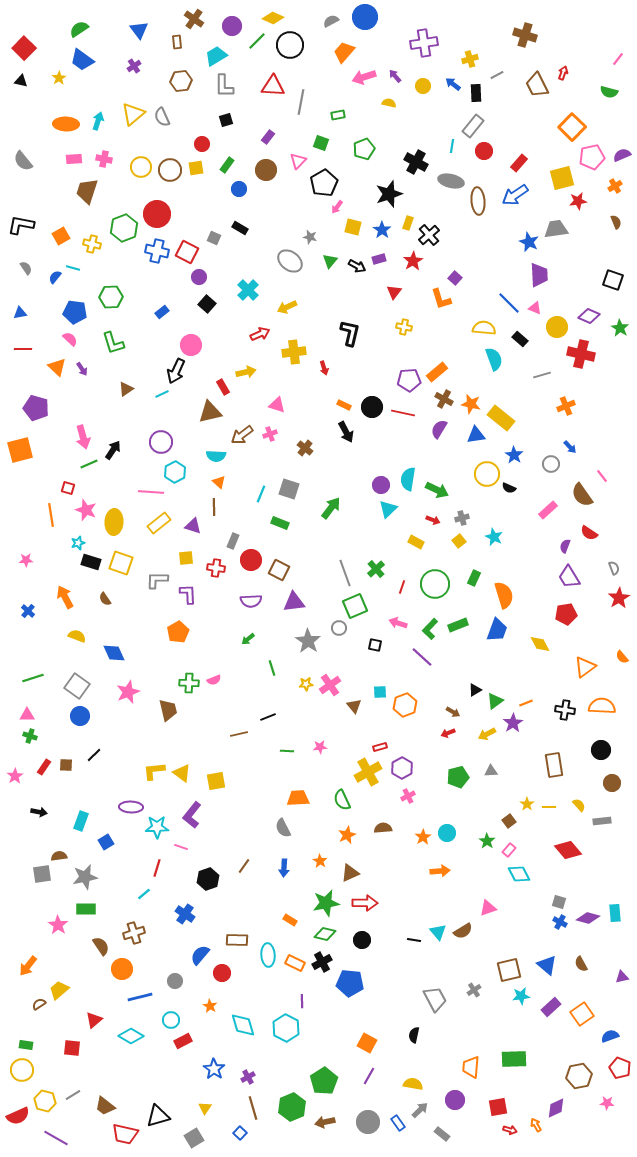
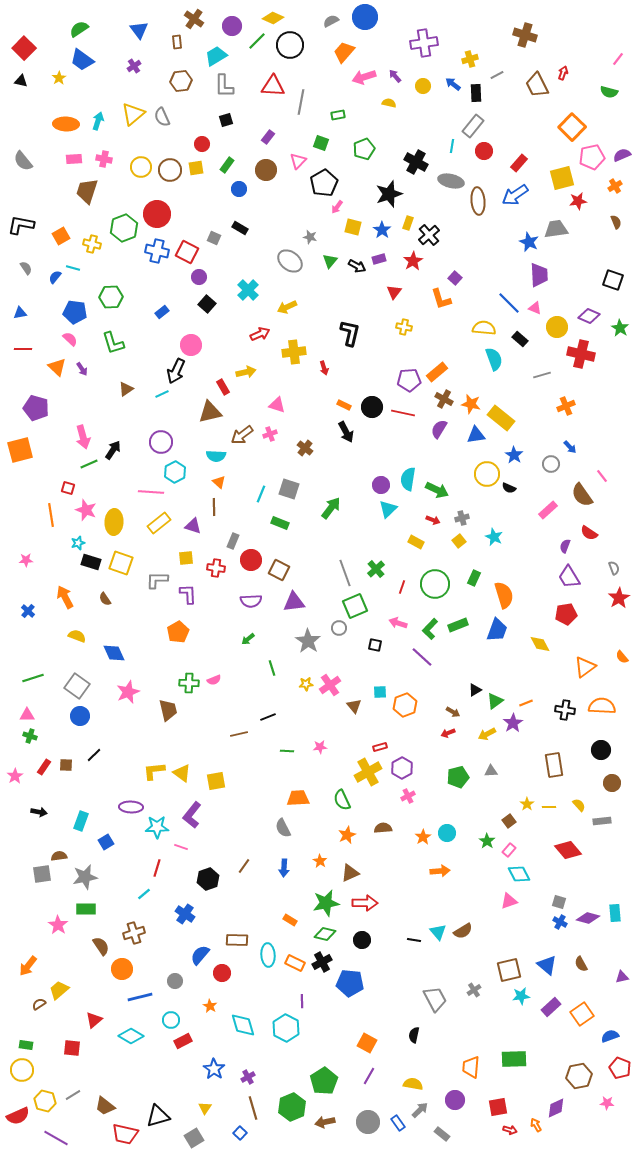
pink triangle at (488, 908): moved 21 px right, 7 px up
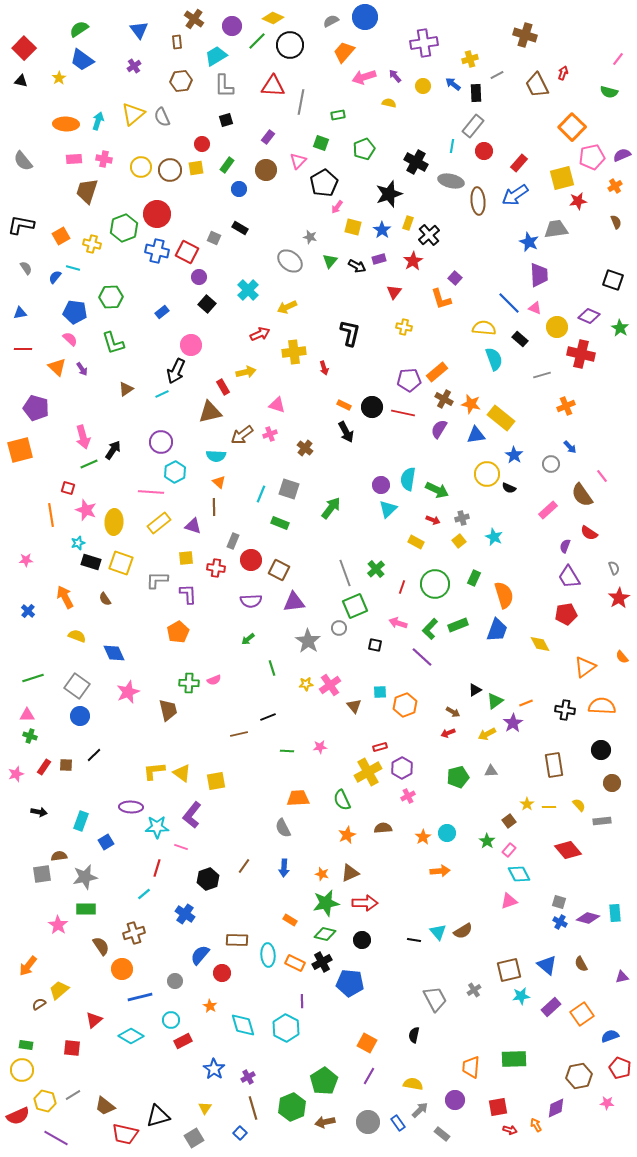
pink star at (15, 776): moved 1 px right, 2 px up; rotated 14 degrees clockwise
orange star at (320, 861): moved 2 px right, 13 px down; rotated 16 degrees counterclockwise
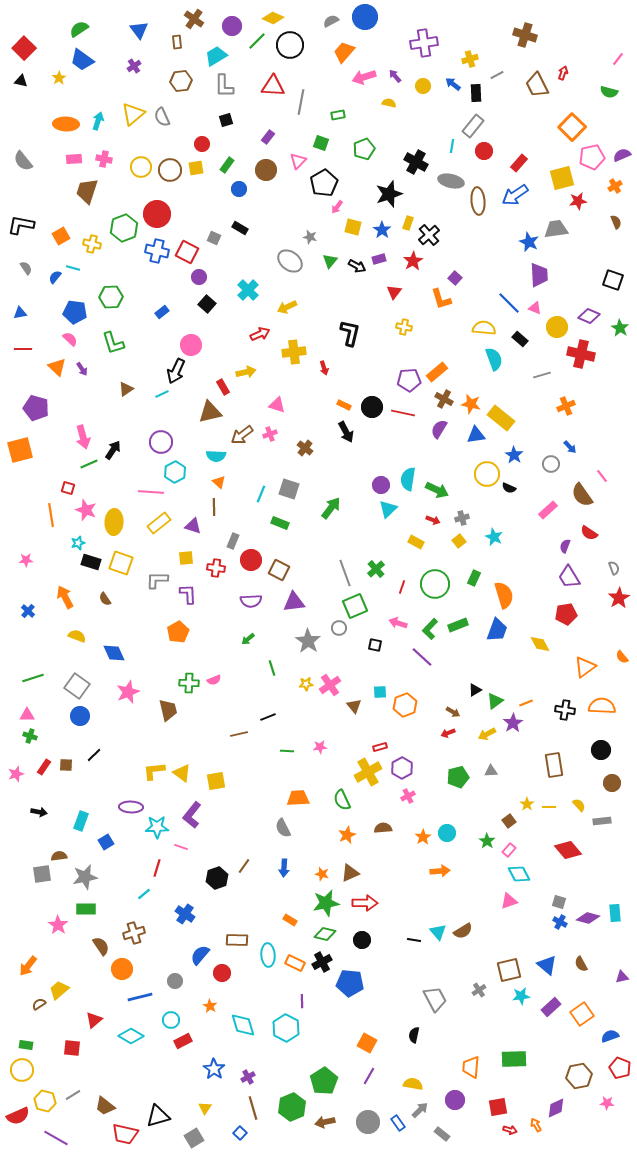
black hexagon at (208, 879): moved 9 px right, 1 px up
gray cross at (474, 990): moved 5 px right
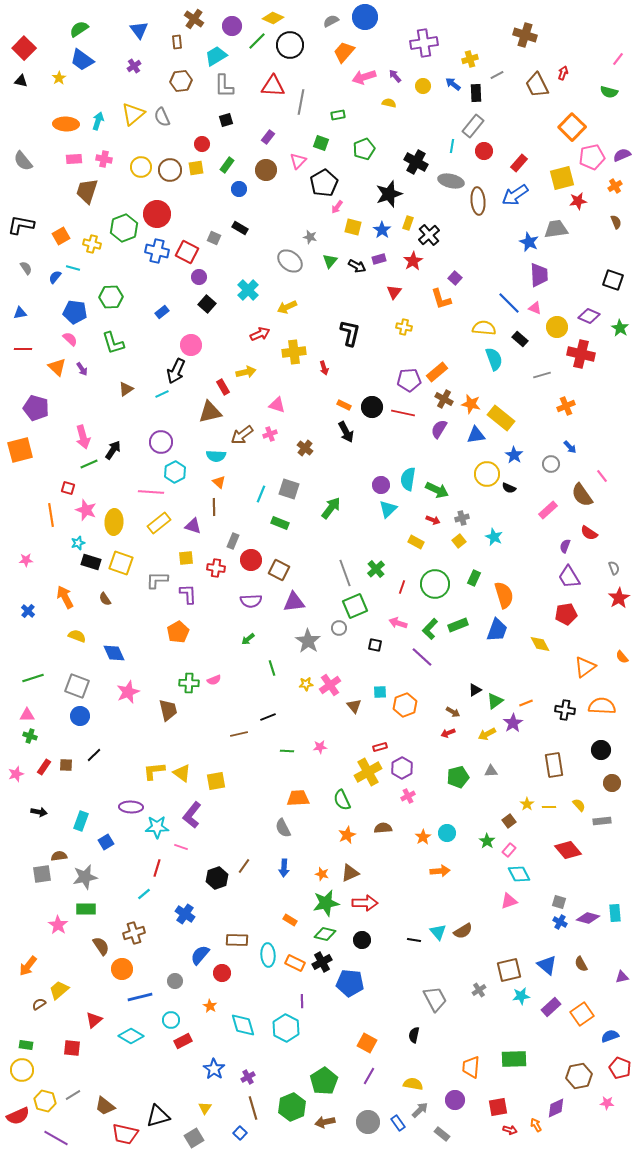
gray square at (77, 686): rotated 15 degrees counterclockwise
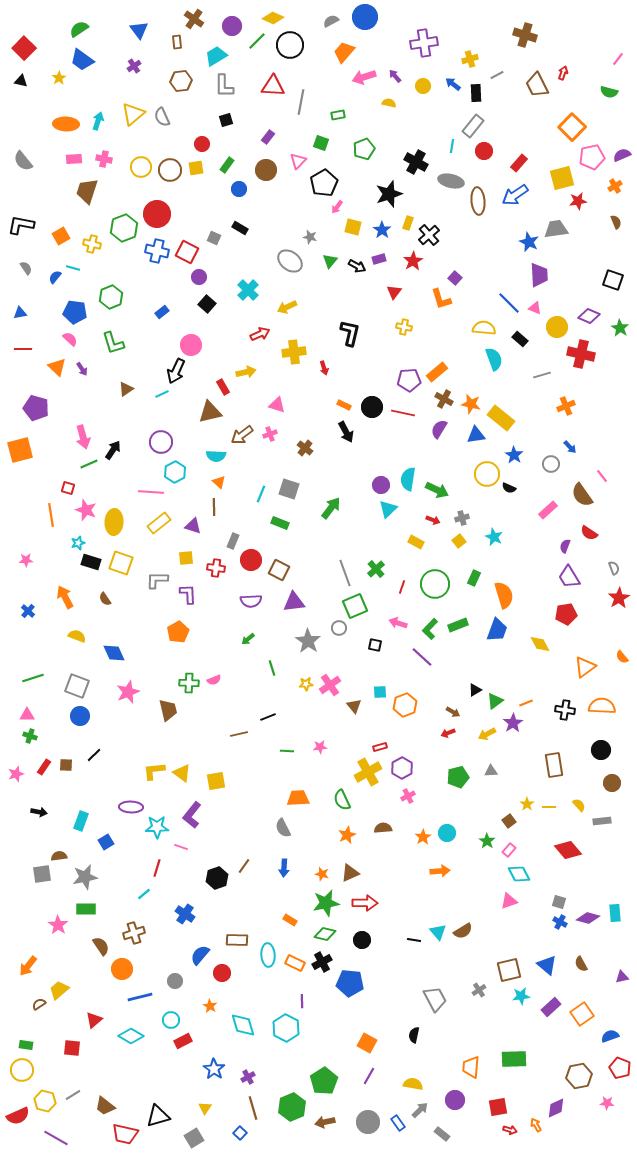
green hexagon at (111, 297): rotated 20 degrees counterclockwise
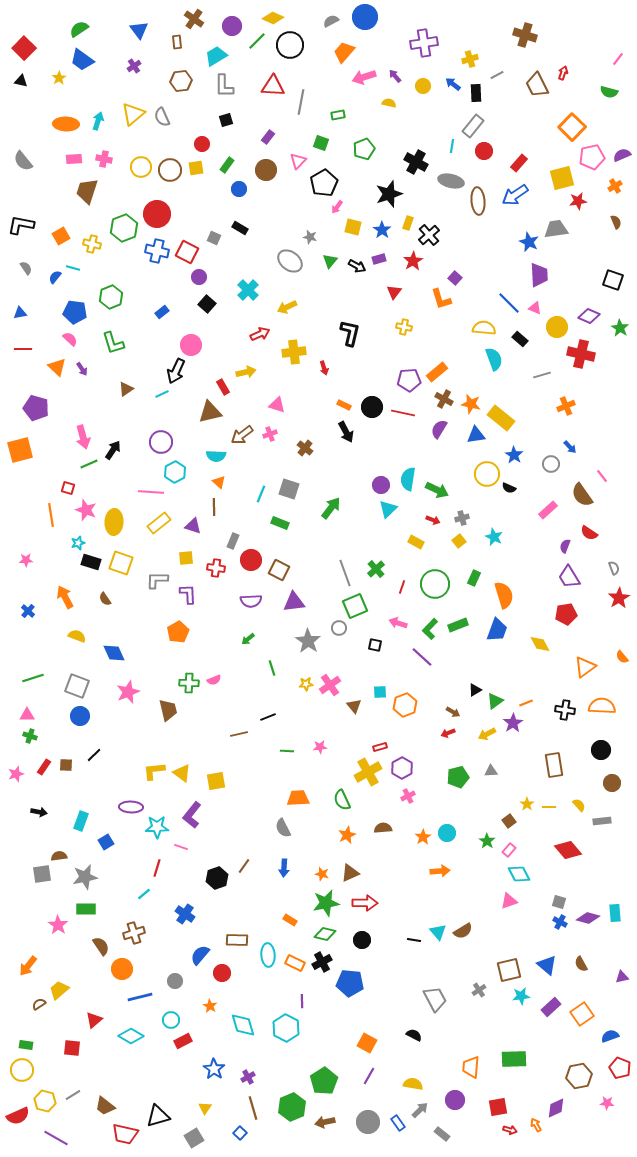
black semicircle at (414, 1035): rotated 105 degrees clockwise
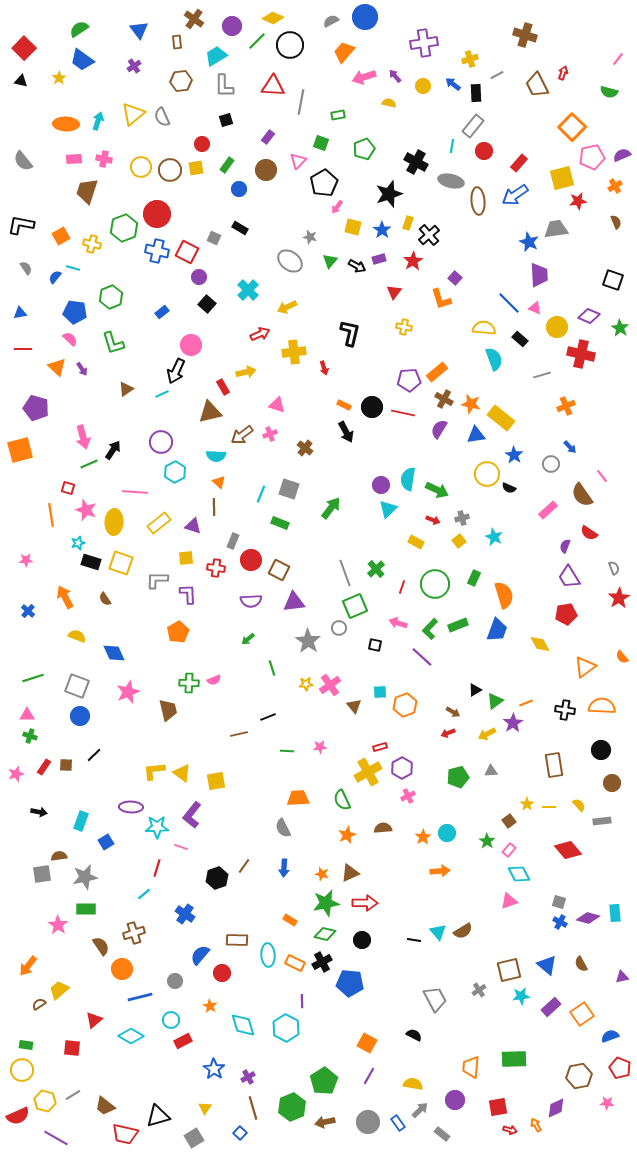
pink line at (151, 492): moved 16 px left
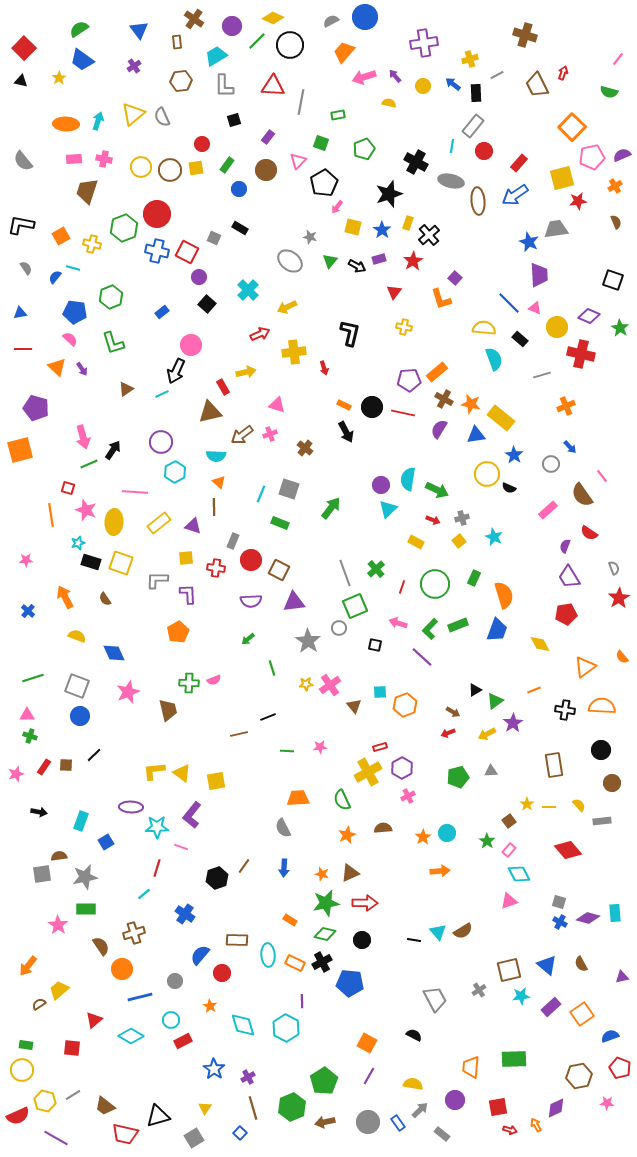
black square at (226, 120): moved 8 px right
orange line at (526, 703): moved 8 px right, 13 px up
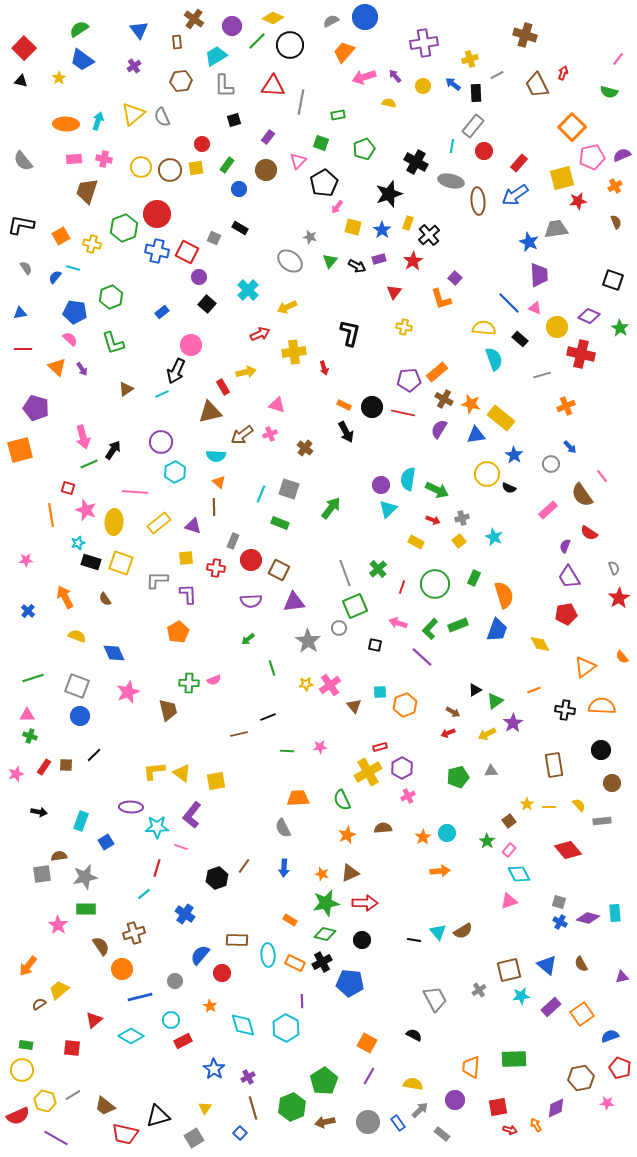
green cross at (376, 569): moved 2 px right
brown hexagon at (579, 1076): moved 2 px right, 2 px down
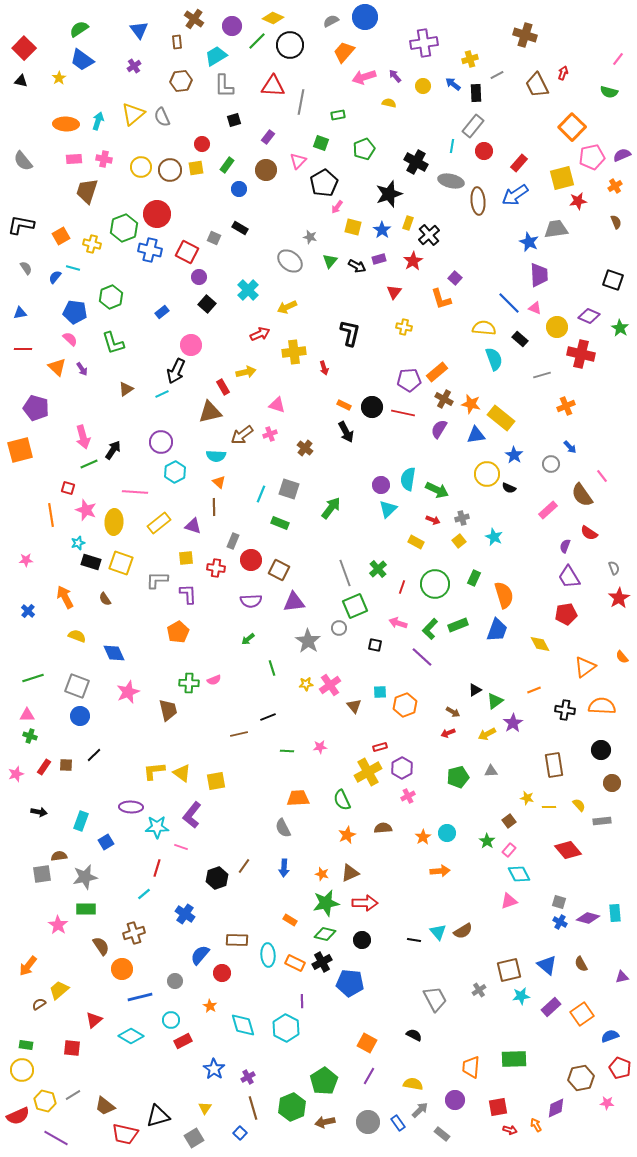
blue cross at (157, 251): moved 7 px left, 1 px up
yellow star at (527, 804): moved 6 px up; rotated 24 degrees counterclockwise
